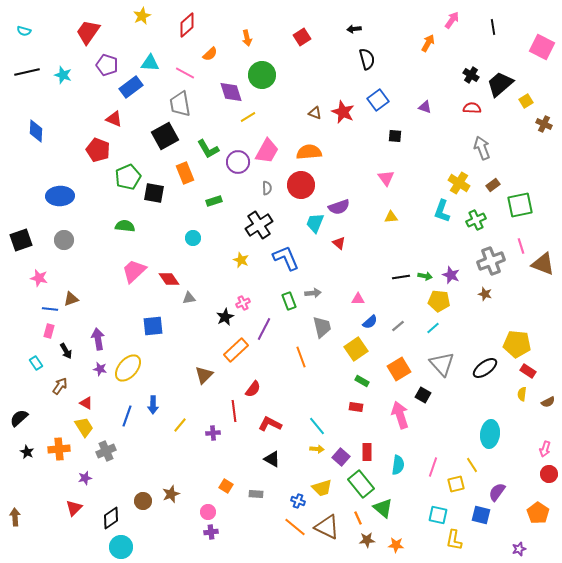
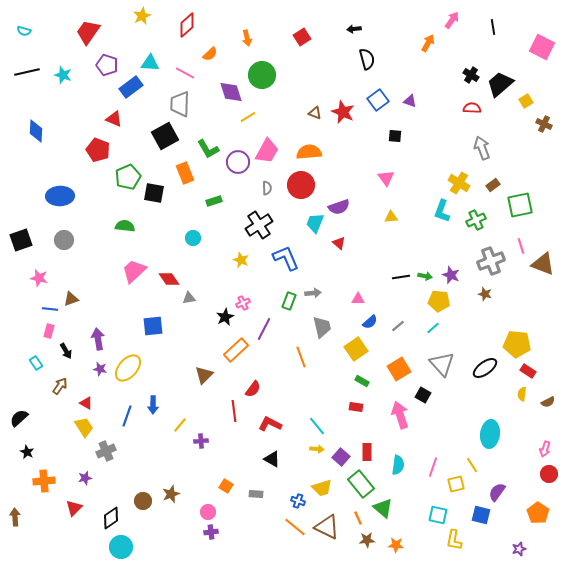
gray trapezoid at (180, 104): rotated 12 degrees clockwise
purple triangle at (425, 107): moved 15 px left, 6 px up
green rectangle at (289, 301): rotated 42 degrees clockwise
purple cross at (213, 433): moved 12 px left, 8 px down
orange cross at (59, 449): moved 15 px left, 32 px down
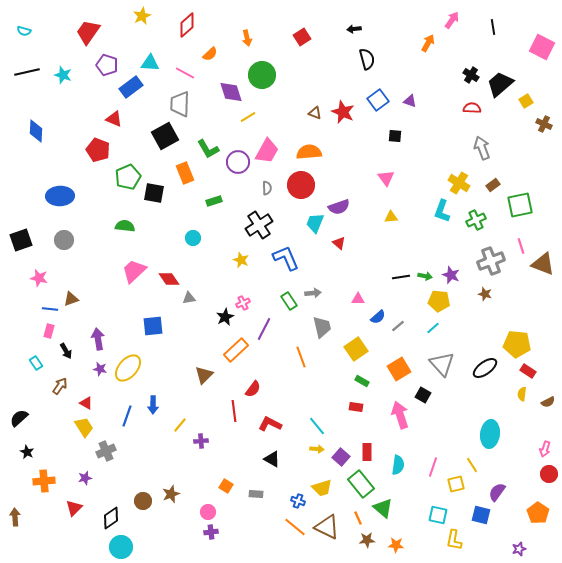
green rectangle at (289, 301): rotated 54 degrees counterclockwise
blue semicircle at (370, 322): moved 8 px right, 5 px up
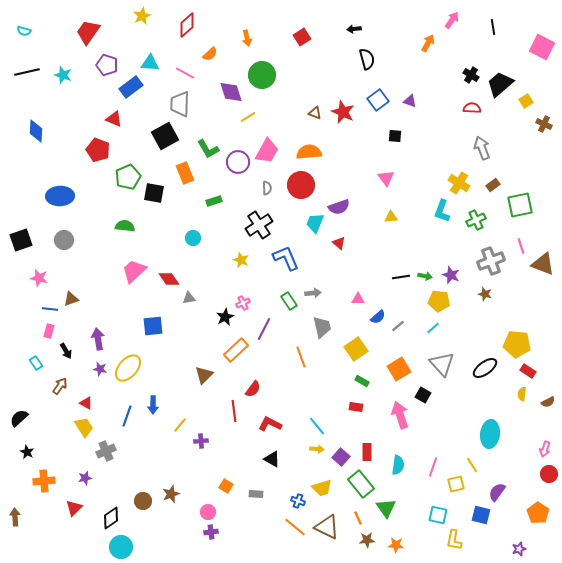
green triangle at (383, 508): moved 3 px right; rotated 15 degrees clockwise
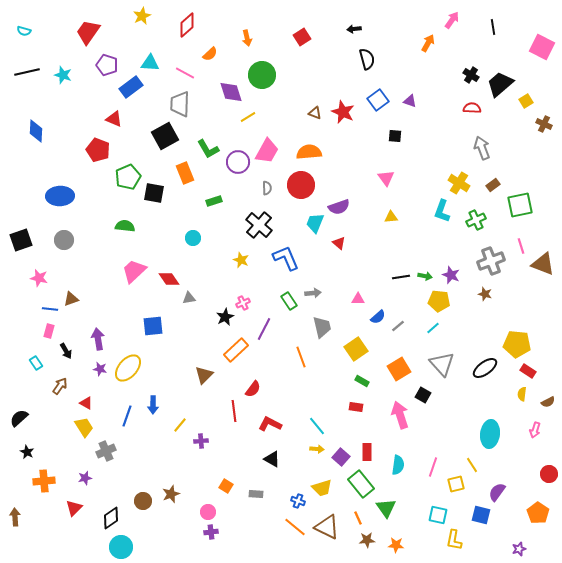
black cross at (259, 225): rotated 16 degrees counterclockwise
pink arrow at (545, 449): moved 10 px left, 19 px up
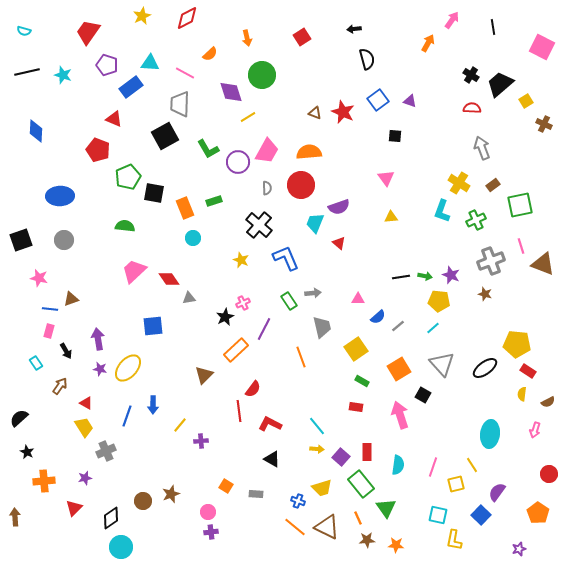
red diamond at (187, 25): moved 7 px up; rotated 15 degrees clockwise
orange rectangle at (185, 173): moved 35 px down
red line at (234, 411): moved 5 px right
blue square at (481, 515): rotated 30 degrees clockwise
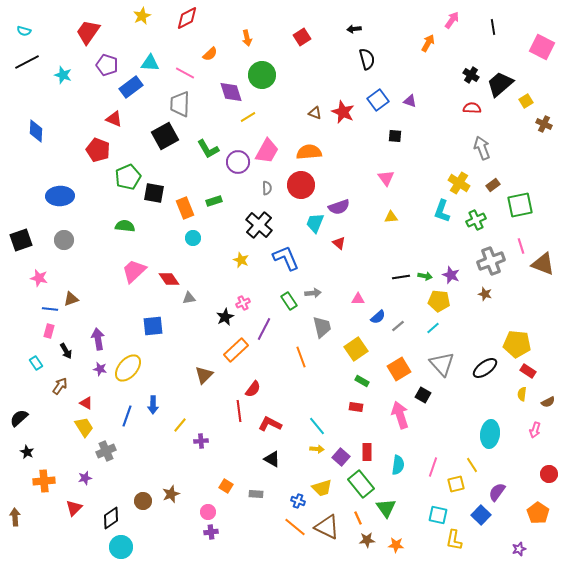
black line at (27, 72): moved 10 px up; rotated 15 degrees counterclockwise
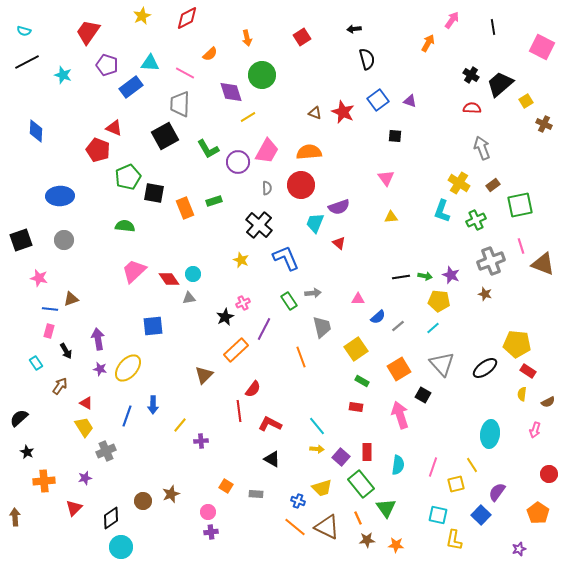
red triangle at (114, 119): moved 9 px down
cyan circle at (193, 238): moved 36 px down
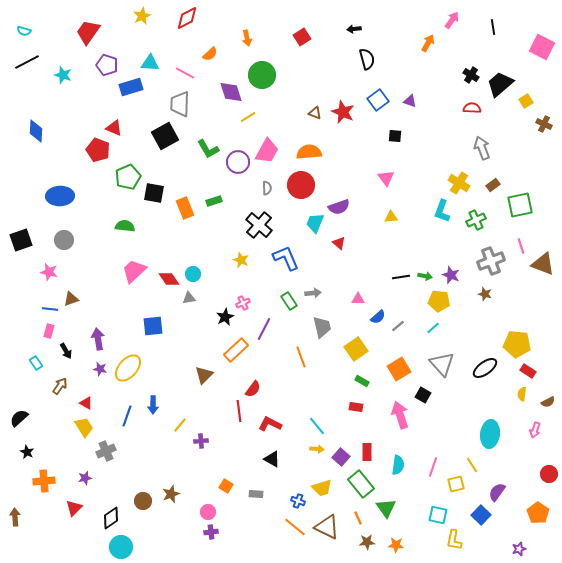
blue rectangle at (131, 87): rotated 20 degrees clockwise
pink star at (39, 278): moved 10 px right, 6 px up
brown star at (367, 540): moved 2 px down
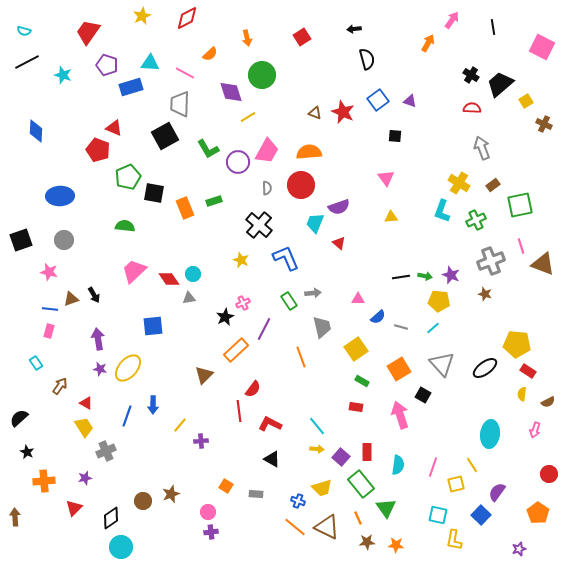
gray line at (398, 326): moved 3 px right, 1 px down; rotated 56 degrees clockwise
black arrow at (66, 351): moved 28 px right, 56 px up
